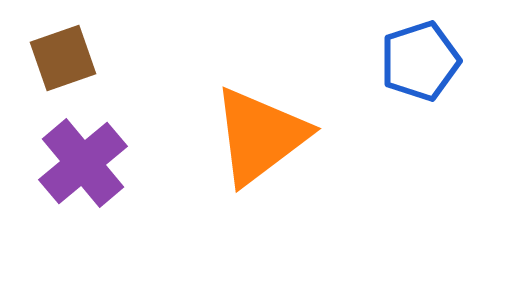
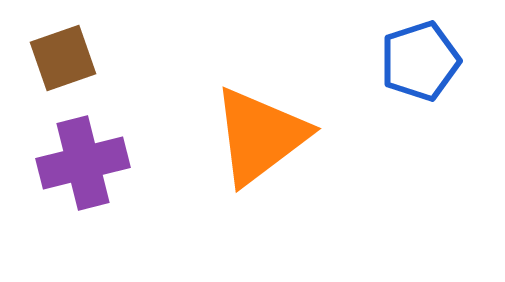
purple cross: rotated 26 degrees clockwise
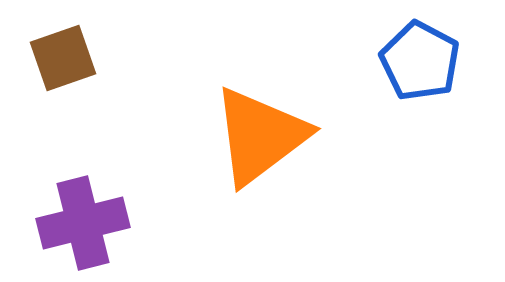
blue pentagon: rotated 26 degrees counterclockwise
purple cross: moved 60 px down
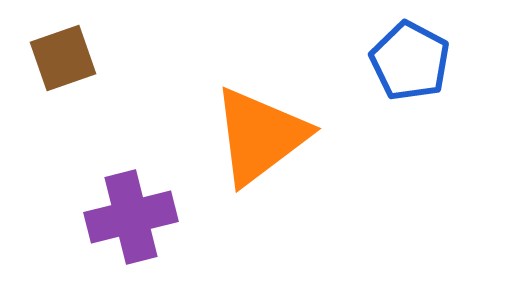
blue pentagon: moved 10 px left
purple cross: moved 48 px right, 6 px up
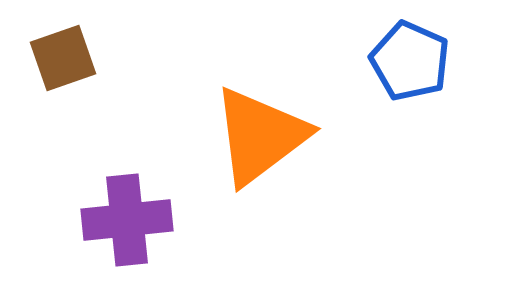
blue pentagon: rotated 4 degrees counterclockwise
purple cross: moved 4 px left, 3 px down; rotated 8 degrees clockwise
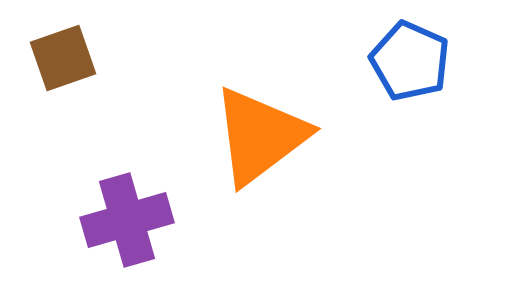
purple cross: rotated 10 degrees counterclockwise
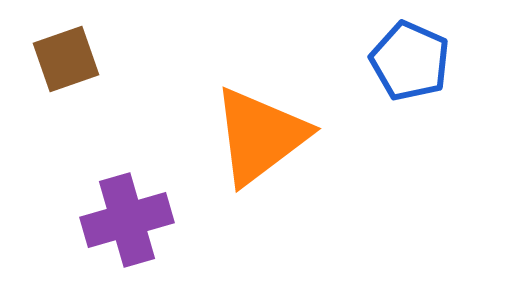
brown square: moved 3 px right, 1 px down
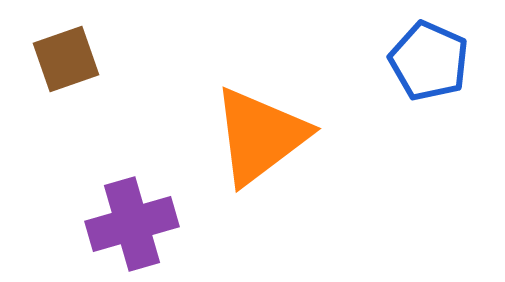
blue pentagon: moved 19 px right
purple cross: moved 5 px right, 4 px down
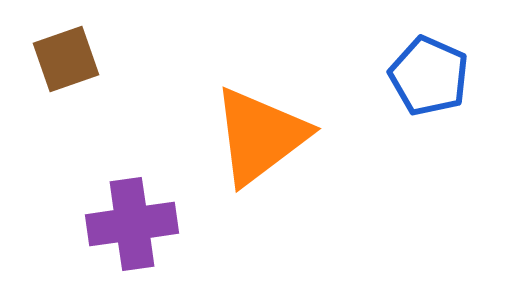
blue pentagon: moved 15 px down
purple cross: rotated 8 degrees clockwise
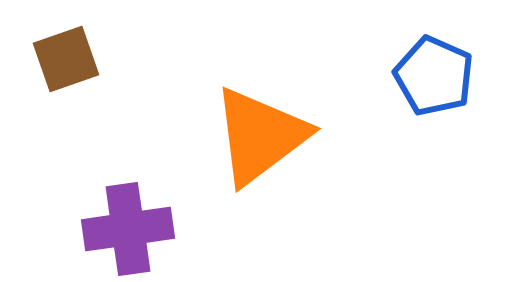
blue pentagon: moved 5 px right
purple cross: moved 4 px left, 5 px down
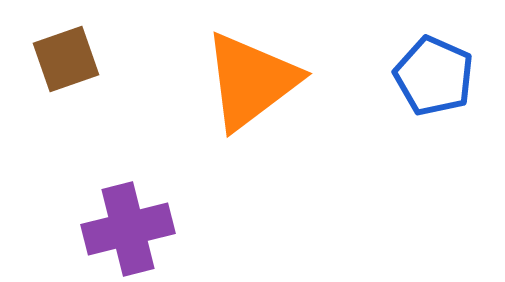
orange triangle: moved 9 px left, 55 px up
purple cross: rotated 6 degrees counterclockwise
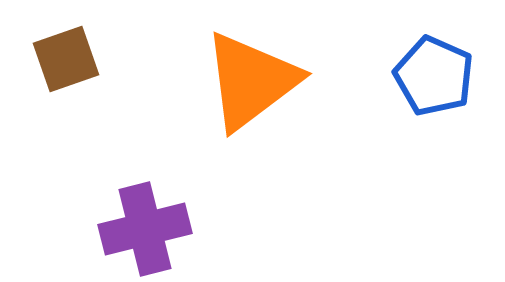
purple cross: moved 17 px right
